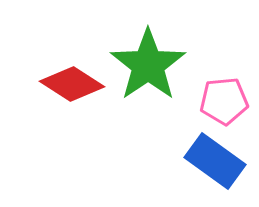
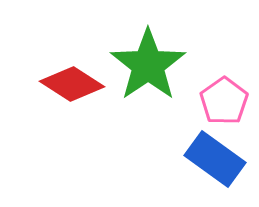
pink pentagon: rotated 30 degrees counterclockwise
blue rectangle: moved 2 px up
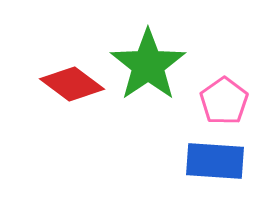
red diamond: rotated 4 degrees clockwise
blue rectangle: moved 2 px down; rotated 32 degrees counterclockwise
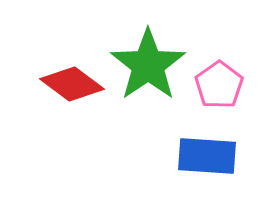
pink pentagon: moved 5 px left, 16 px up
blue rectangle: moved 8 px left, 5 px up
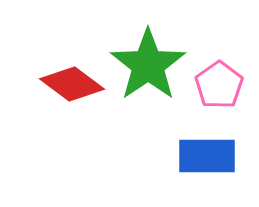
blue rectangle: rotated 4 degrees counterclockwise
